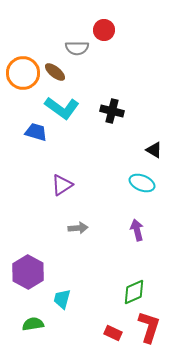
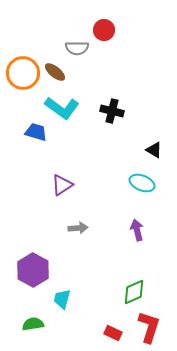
purple hexagon: moved 5 px right, 2 px up
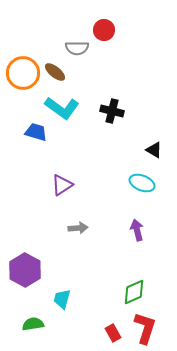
purple hexagon: moved 8 px left
red L-shape: moved 4 px left, 1 px down
red rectangle: rotated 36 degrees clockwise
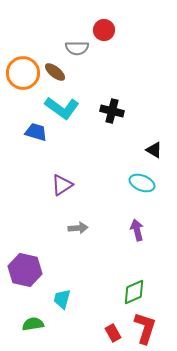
purple hexagon: rotated 16 degrees counterclockwise
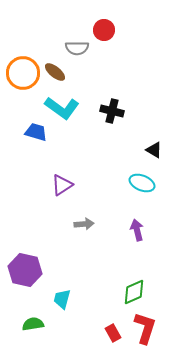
gray arrow: moved 6 px right, 4 px up
